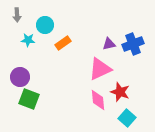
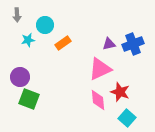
cyan star: rotated 16 degrees counterclockwise
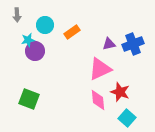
orange rectangle: moved 9 px right, 11 px up
purple circle: moved 15 px right, 26 px up
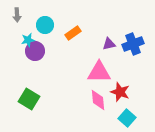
orange rectangle: moved 1 px right, 1 px down
pink triangle: moved 1 px left, 3 px down; rotated 25 degrees clockwise
green square: rotated 10 degrees clockwise
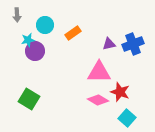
pink diamond: rotated 55 degrees counterclockwise
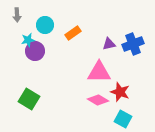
cyan square: moved 4 px left, 1 px down; rotated 12 degrees counterclockwise
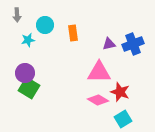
orange rectangle: rotated 63 degrees counterclockwise
purple circle: moved 10 px left, 22 px down
green square: moved 11 px up
cyan square: rotated 30 degrees clockwise
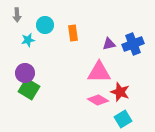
green square: moved 1 px down
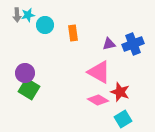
cyan star: moved 25 px up
pink triangle: rotated 30 degrees clockwise
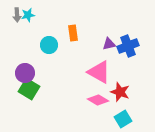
cyan circle: moved 4 px right, 20 px down
blue cross: moved 5 px left, 2 px down
